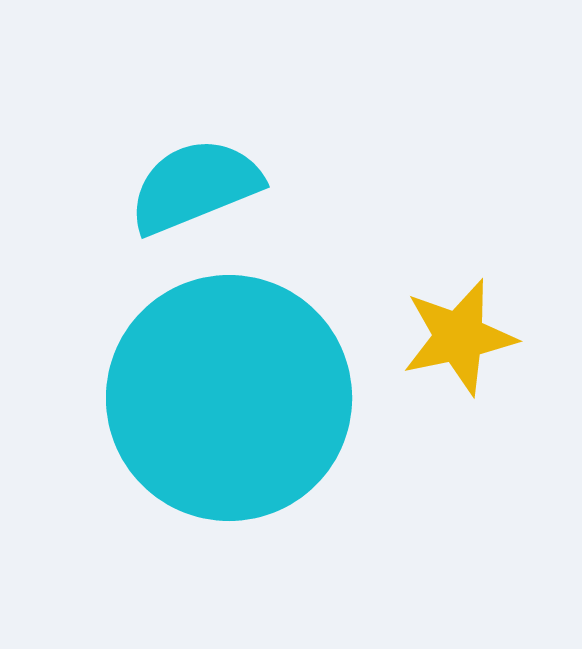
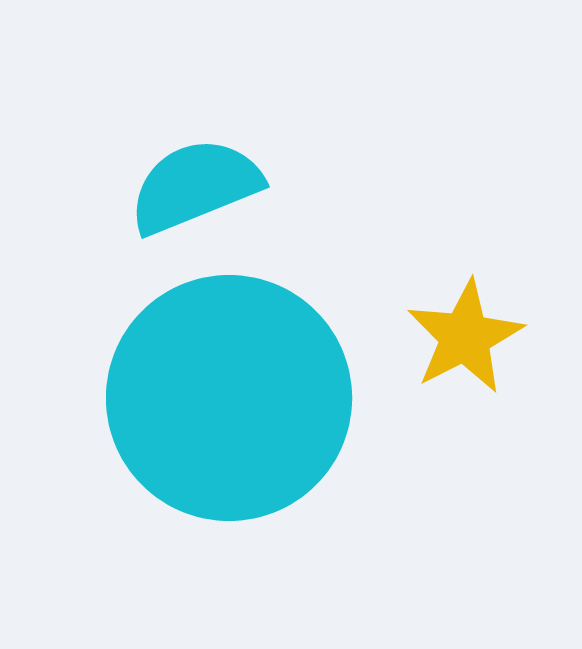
yellow star: moved 6 px right; rotated 15 degrees counterclockwise
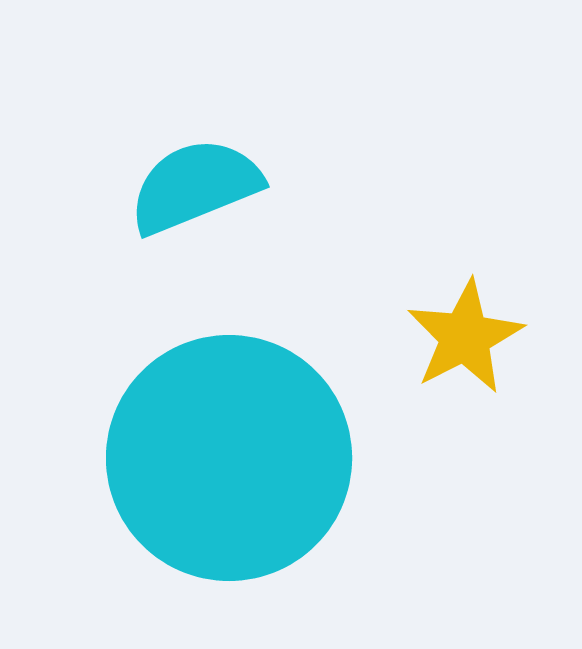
cyan circle: moved 60 px down
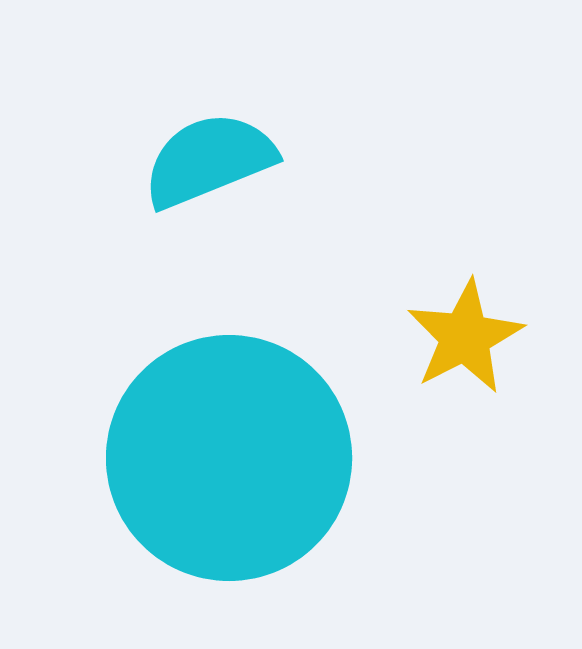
cyan semicircle: moved 14 px right, 26 px up
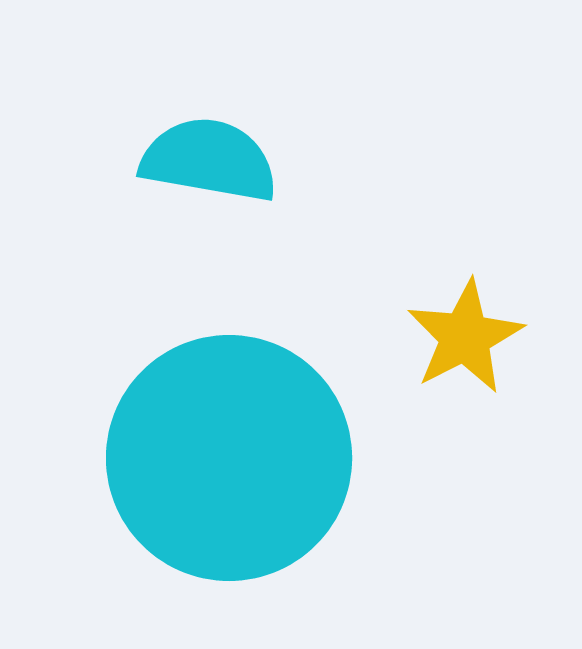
cyan semicircle: rotated 32 degrees clockwise
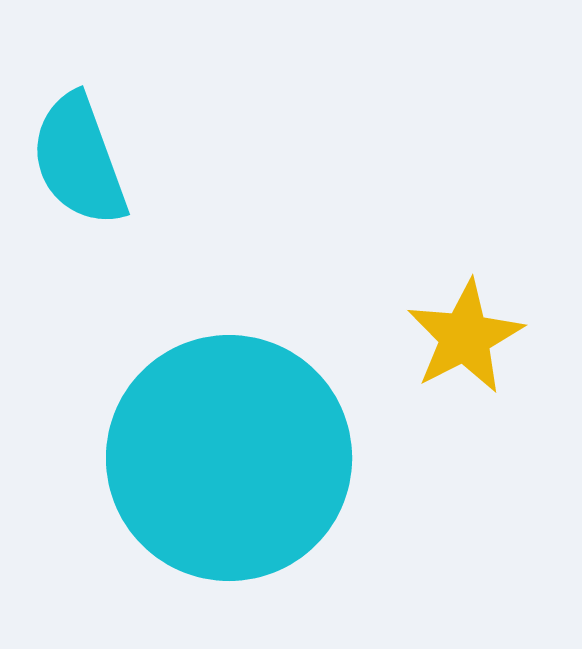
cyan semicircle: moved 130 px left; rotated 120 degrees counterclockwise
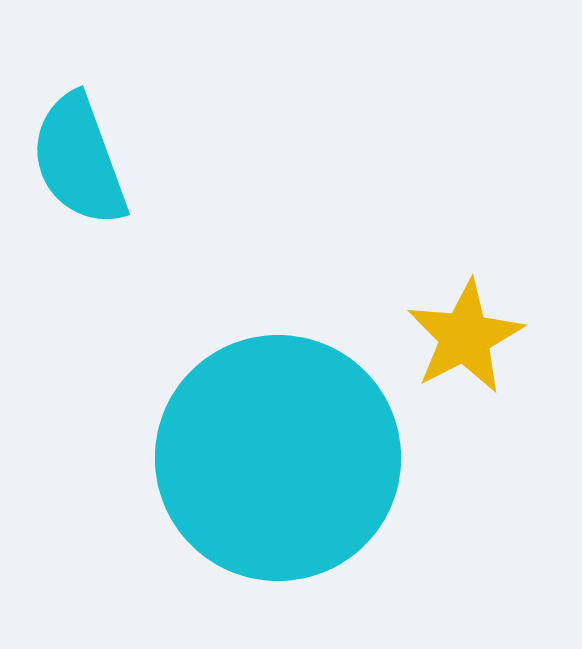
cyan circle: moved 49 px right
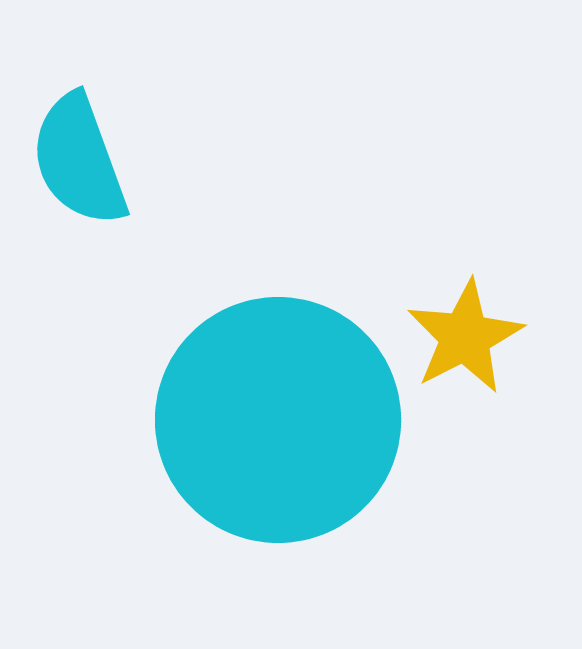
cyan circle: moved 38 px up
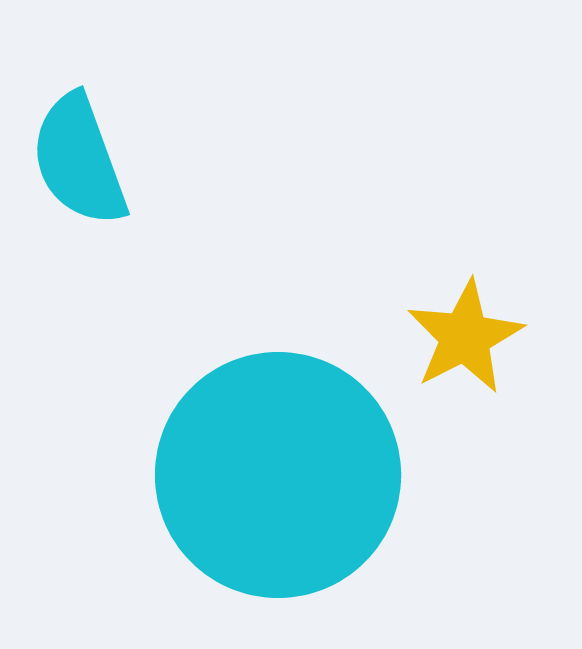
cyan circle: moved 55 px down
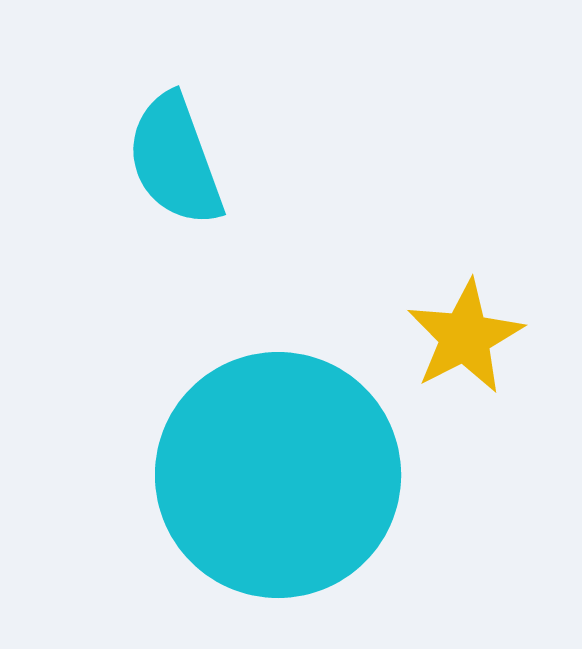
cyan semicircle: moved 96 px right
